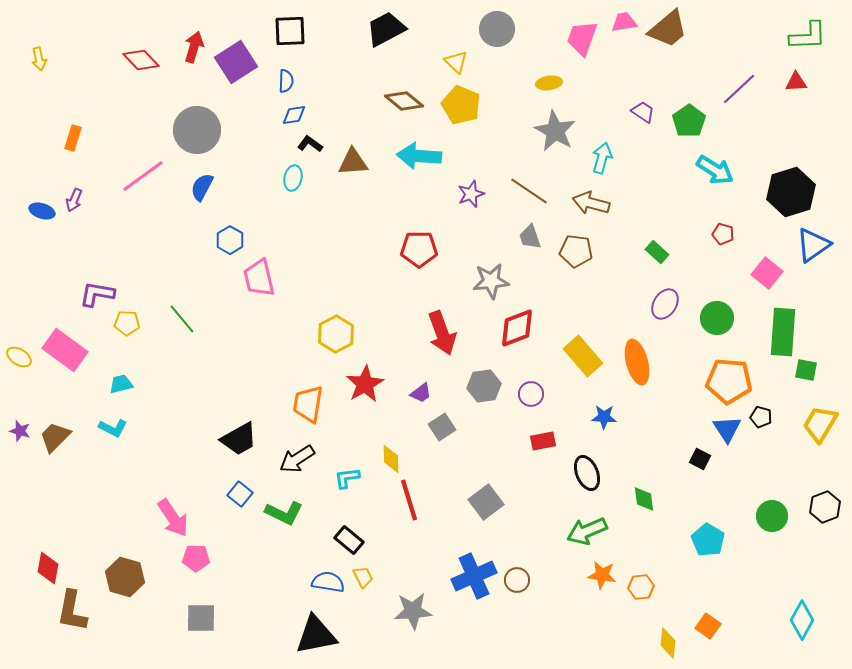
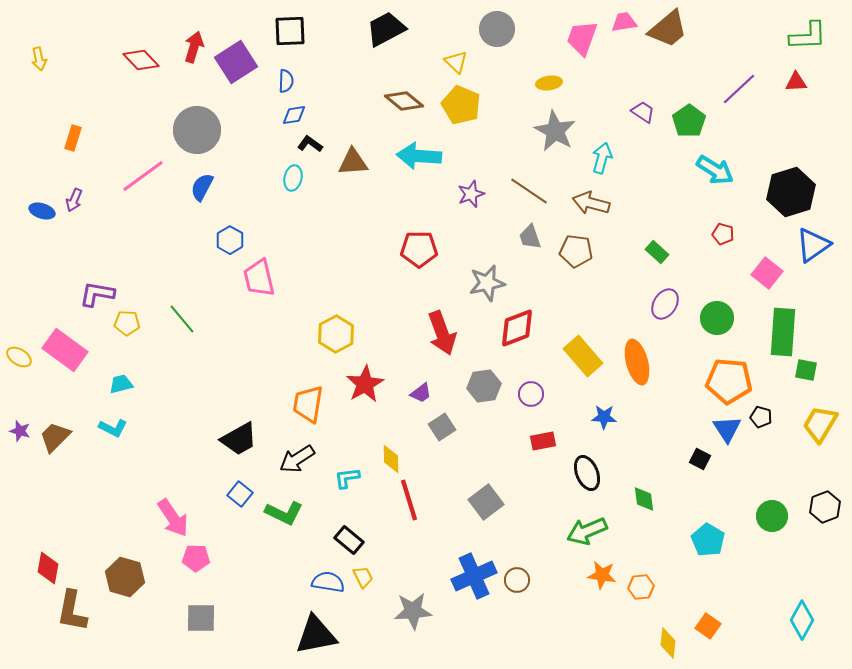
gray star at (491, 281): moved 4 px left, 2 px down; rotated 6 degrees counterclockwise
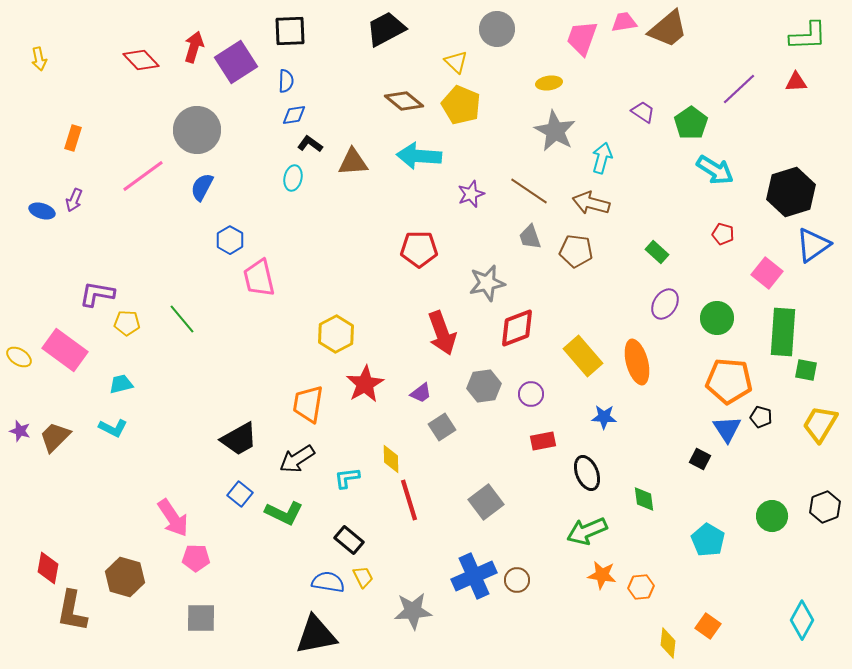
green pentagon at (689, 121): moved 2 px right, 2 px down
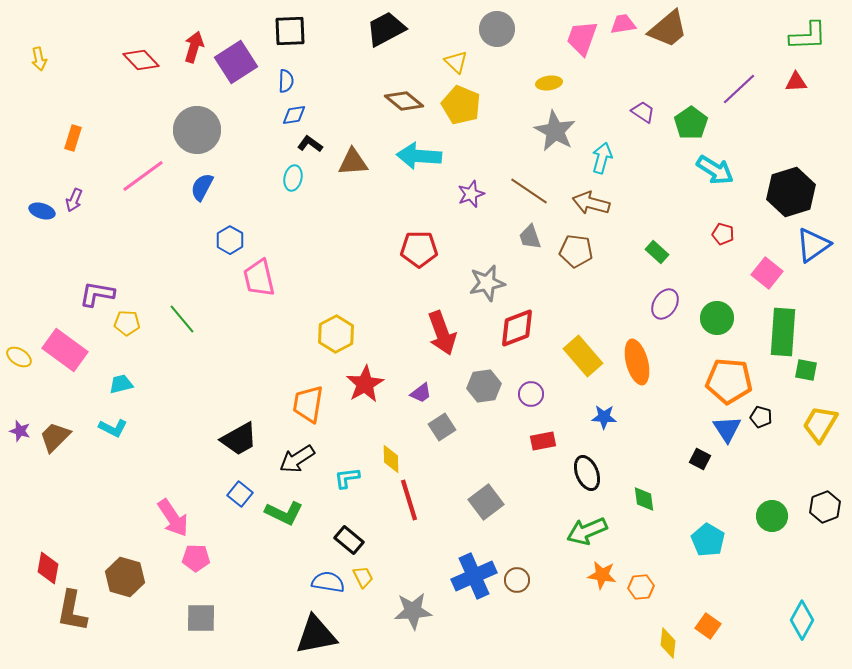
pink trapezoid at (624, 22): moved 1 px left, 2 px down
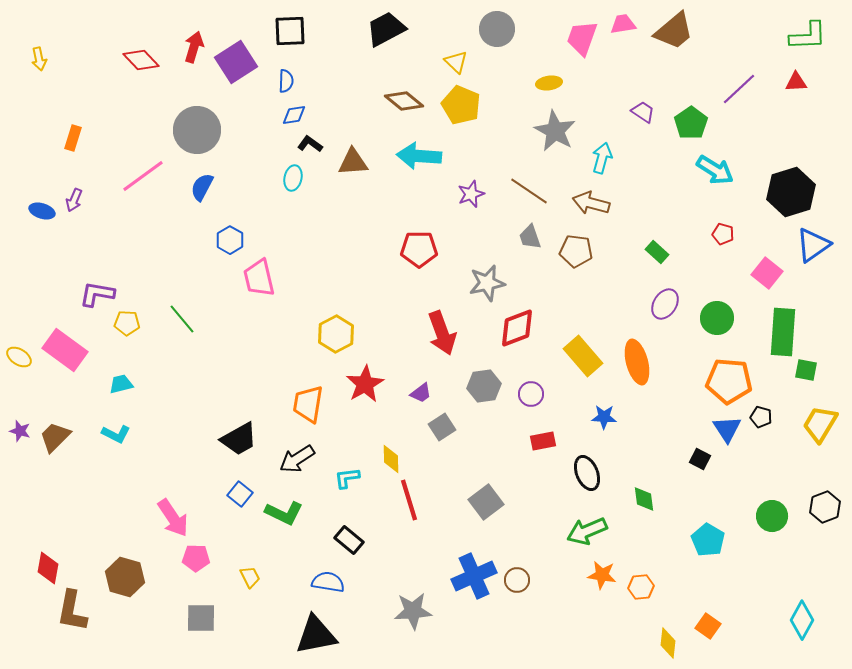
brown trapezoid at (668, 29): moved 6 px right, 2 px down
cyan L-shape at (113, 428): moved 3 px right, 6 px down
yellow trapezoid at (363, 577): moved 113 px left
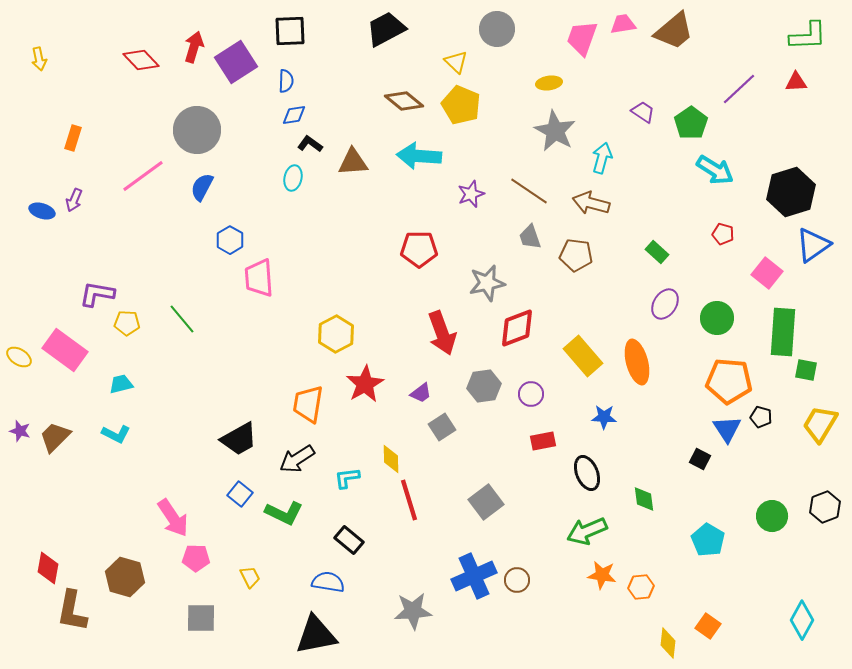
brown pentagon at (576, 251): moved 4 px down
pink trapezoid at (259, 278): rotated 9 degrees clockwise
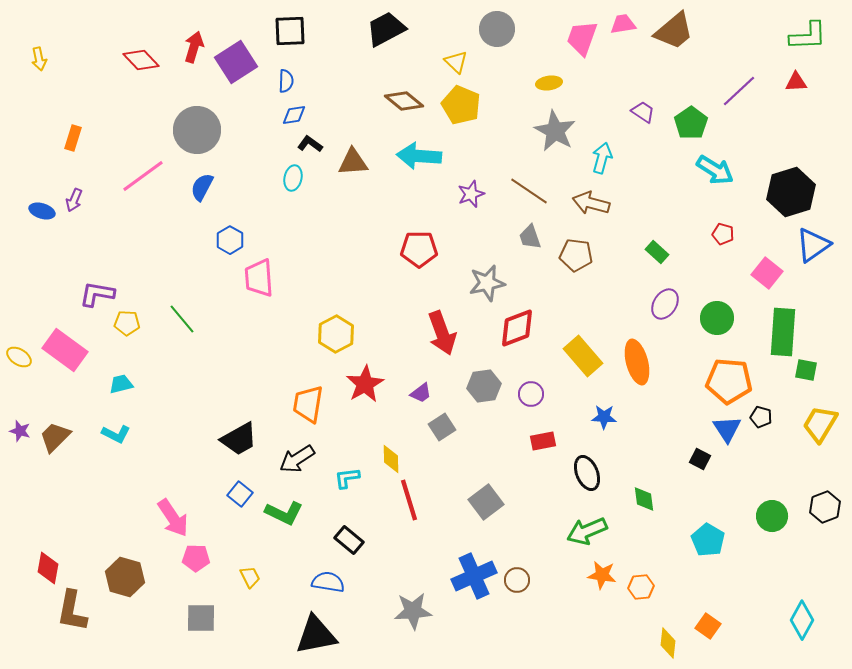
purple line at (739, 89): moved 2 px down
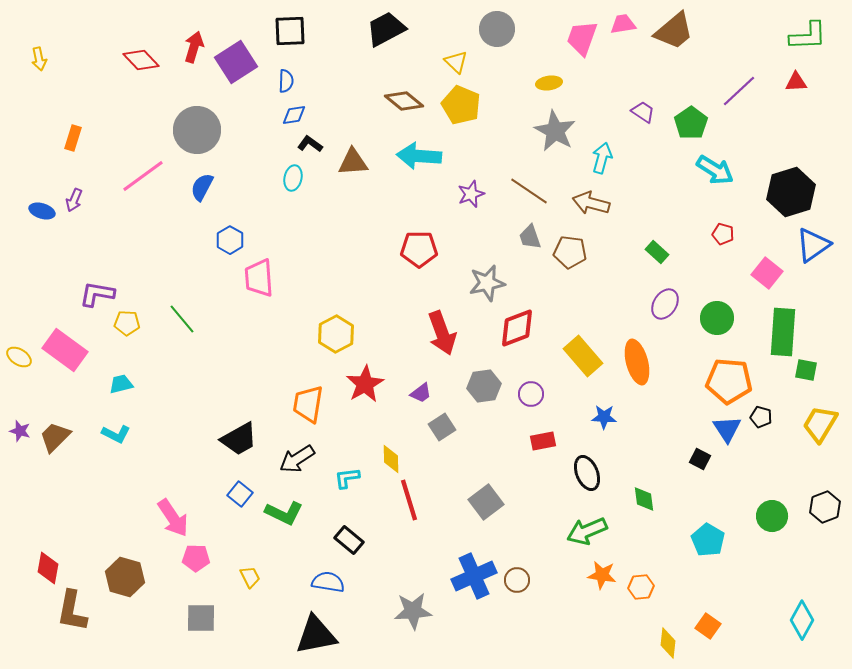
brown pentagon at (576, 255): moved 6 px left, 3 px up
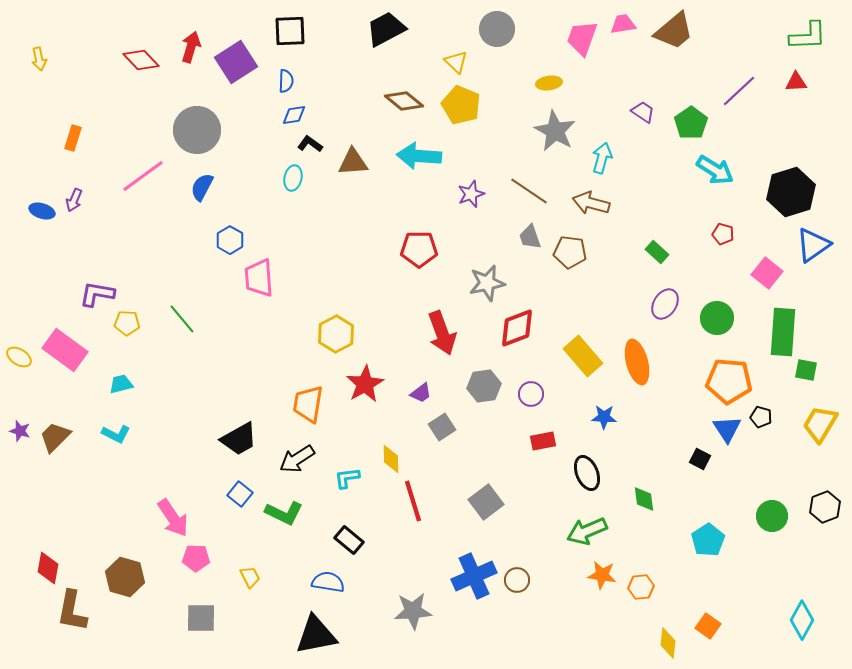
red arrow at (194, 47): moved 3 px left
red line at (409, 500): moved 4 px right, 1 px down
cyan pentagon at (708, 540): rotated 8 degrees clockwise
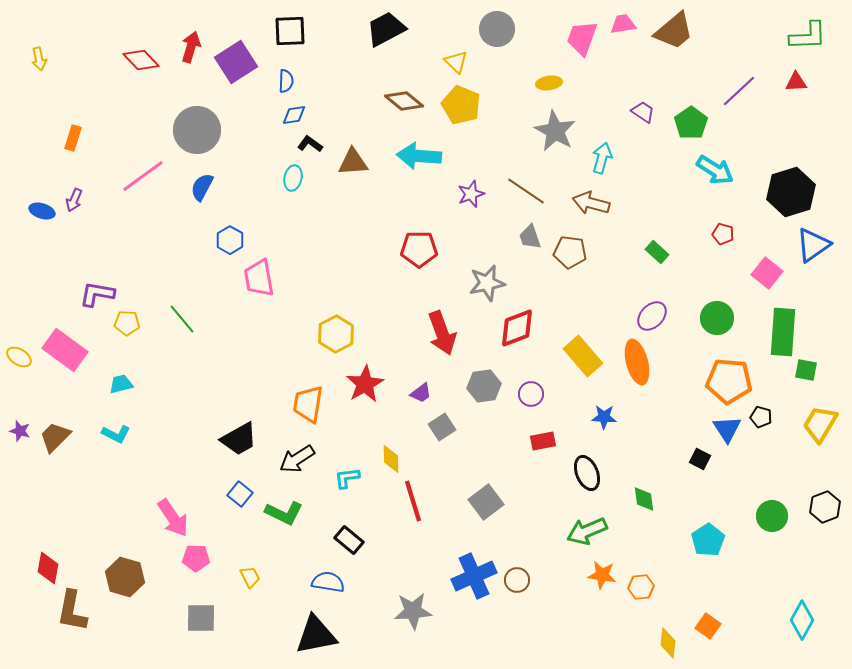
brown line at (529, 191): moved 3 px left
pink trapezoid at (259, 278): rotated 6 degrees counterclockwise
purple ellipse at (665, 304): moved 13 px left, 12 px down; rotated 12 degrees clockwise
